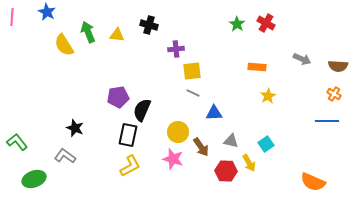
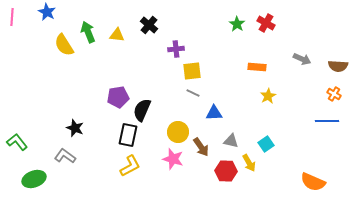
black cross: rotated 24 degrees clockwise
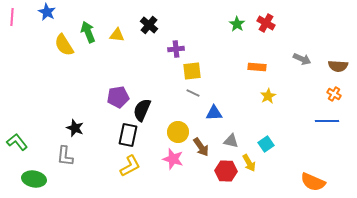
gray L-shape: rotated 120 degrees counterclockwise
green ellipse: rotated 30 degrees clockwise
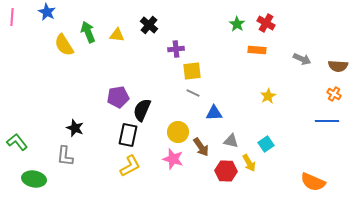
orange rectangle: moved 17 px up
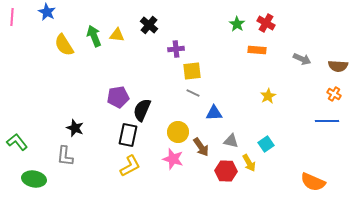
green arrow: moved 6 px right, 4 px down
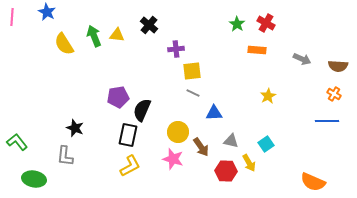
yellow semicircle: moved 1 px up
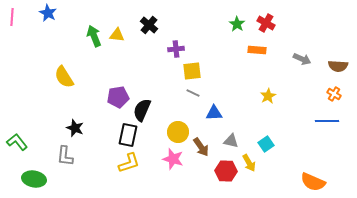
blue star: moved 1 px right, 1 px down
yellow semicircle: moved 33 px down
yellow L-shape: moved 1 px left, 3 px up; rotated 10 degrees clockwise
